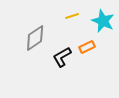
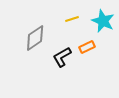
yellow line: moved 3 px down
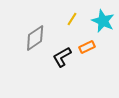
yellow line: rotated 40 degrees counterclockwise
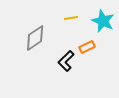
yellow line: moved 1 px left, 1 px up; rotated 48 degrees clockwise
black L-shape: moved 4 px right, 4 px down; rotated 15 degrees counterclockwise
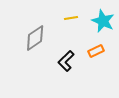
orange rectangle: moved 9 px right, 4 px down
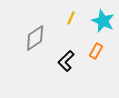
yellow line: rotated 56 degrees counterclockwise
orange rectangle: rotated 35 degrees counterclockwise
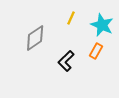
cyan star: moved 1 px left, 4 px down
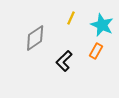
black L-shape: moved 2 px left
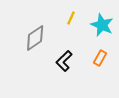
orange rectangle: moved 4 px right, 7 px down
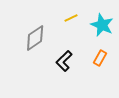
yellow line: rotated 40 degrees clockwise
